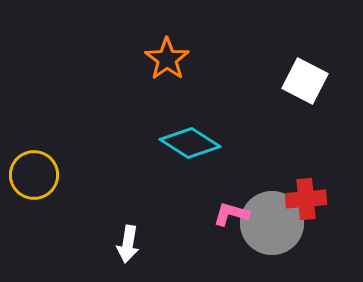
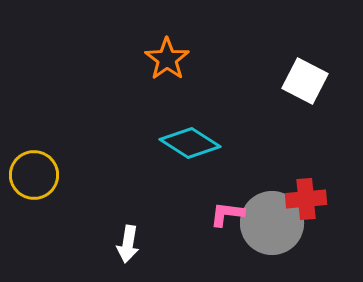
pink L-shape: moved 4 px left; rotated 9 degrees counterclockwise
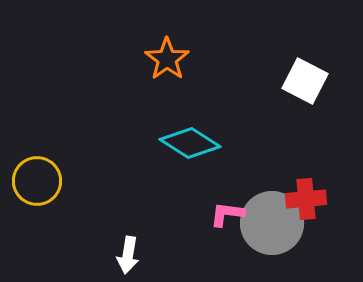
yellow circle: moved 3 px right, 6 px down
white arrow: moved 11 px down
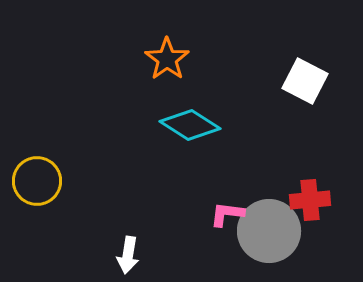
cyan diamond: moved 18 px up
red cross: moved 4 px right, 1 px down
gray circle: moved 3 px left, 8 px down
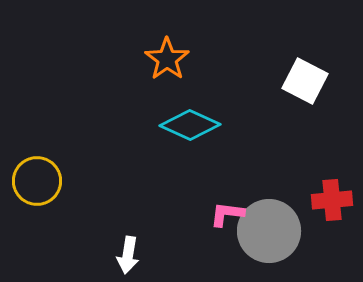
cyan diamond: rotated 8 degrees counterclockwise
red cross: moved 22 px right
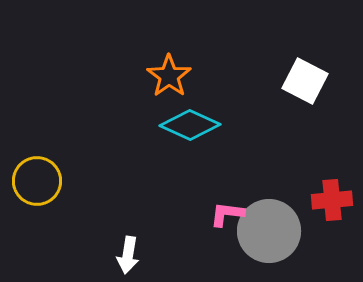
orange star: moved 2 px right, 17 px down
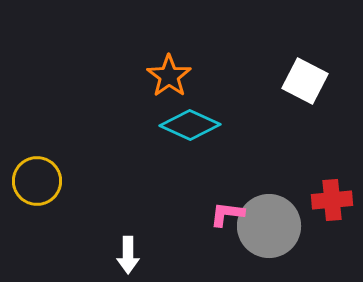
gray circle: moved 5 px up
white arrow: rotated 9 degrees counterclockwise
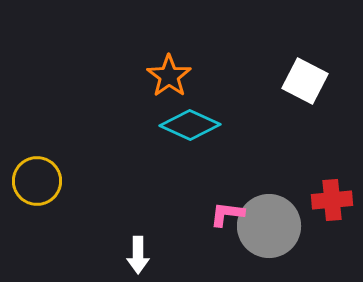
white arrow: moved 10 px right
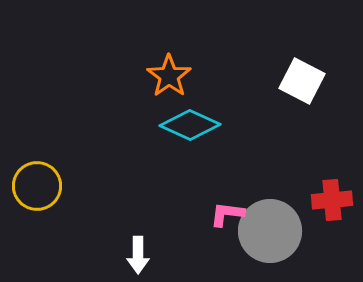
white square: moved 3 px left
yellow circle: moved 5 px down
gray circle: moved 1 px right, 5 px down
